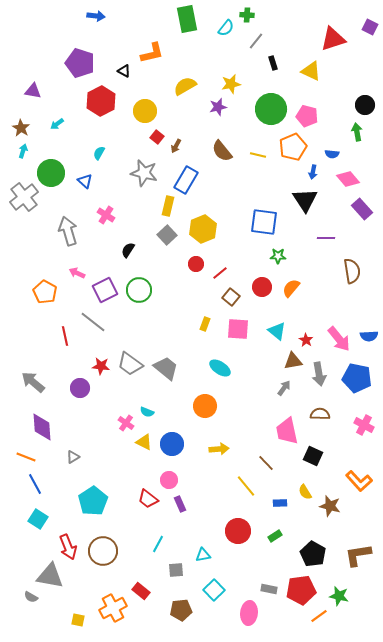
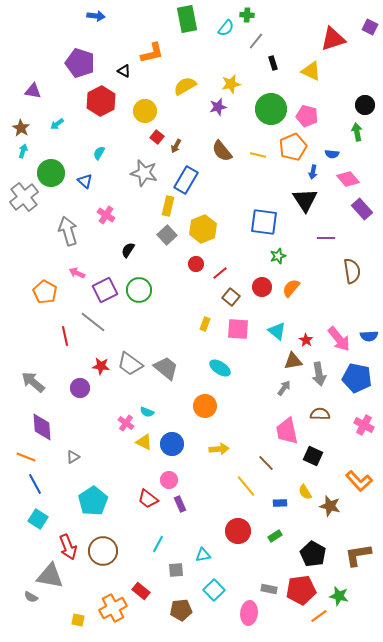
green star at (278, 256): rotated 21 degrees counterclockwise
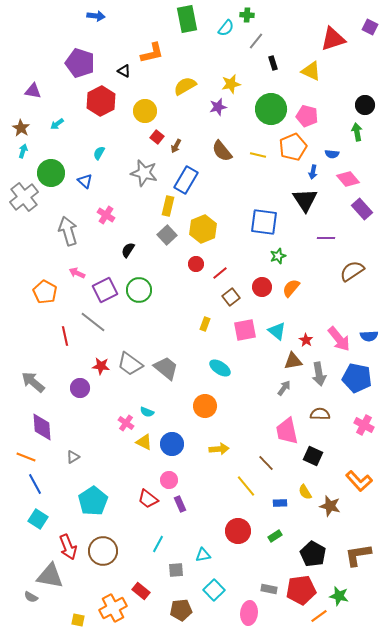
brown semicircle at (352, 271): rotated 115 degrees counterclockwise
brown square at (231, 297): rotated 12 degrees clockwise
pink square at (238, 329): moved 7 px right, 1 px down; rotated 15 degrees counterclockwise
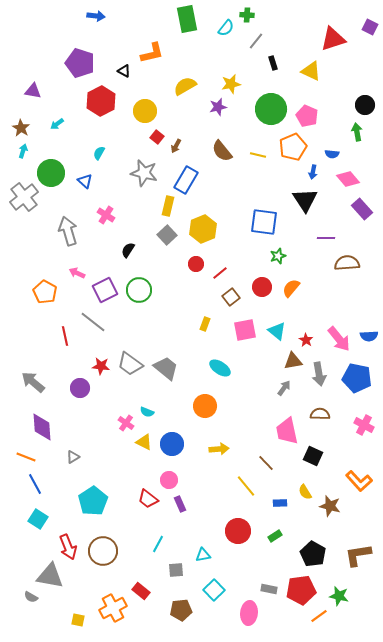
pink pentagon at (307, 116): rotated 10 degrees clockwise
brown semicircle at (352, 271): moved 5 px left, 8 px up; rotated 30 degrees clockwise
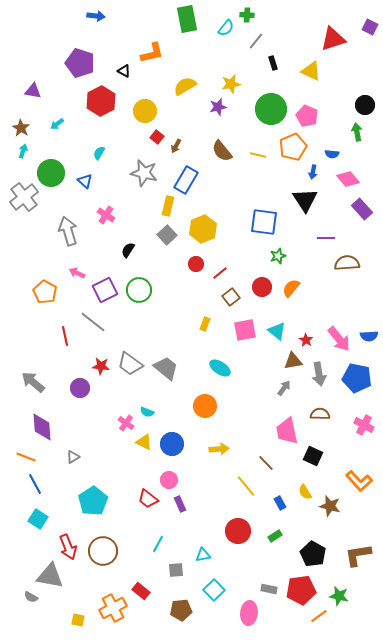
blue rectangle at (280, 503): rotated 64 degrees clockwise
